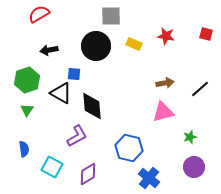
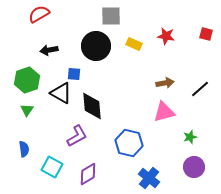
pink triangle: moved 1 px right
blue hexagon: moved 5 px up
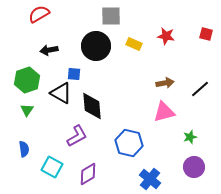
blue cross: moved 1 px right, 1 px down
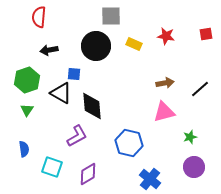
red semicircle: moved 3 px down; rotated 55 degrees counterclockwise
red square: rotated 24 degrees counterclockwise
cyan square: rotated 10 degrees counterclockwise
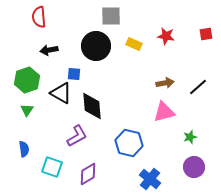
red semicircle: rotated 10 degrees counterclockwise
black line: moved 2 px left, 2 px up
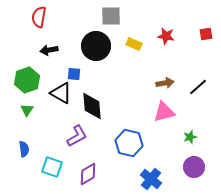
red semicircle: rotated 15 degrees clockwise
blue cross: moved 1 px right
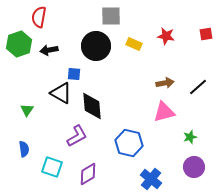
green hexagon: moved 8 px left, 36 px up
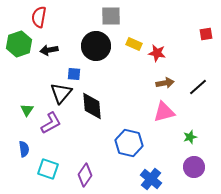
red star: moved 9 px left, 17 px down
black triangle: rotated 40 degrees clockwise
purple L-shape: moved 26 px left, 13 px up
cyan square: moved 4 px left, 2 px down
purple diamond: moved 3 px left, 1 px down; rotated 25 degrees counterclockwise
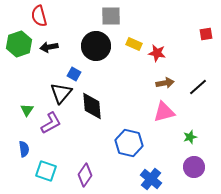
red semicircle: moved 1 px up; rotated 25 degrees counterclockwise
black arrow: moved 3 px up
blue square: rotated 24 degrees clockwise
cyan square: moved 2 px left, 2 px down
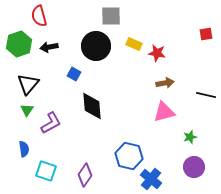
black line: moved 8 px right, 8 px down; rotated 54 degrees clockwise
black triangle: moved 33 px left, 9 px up
blue hexagon: moved 13 px down
